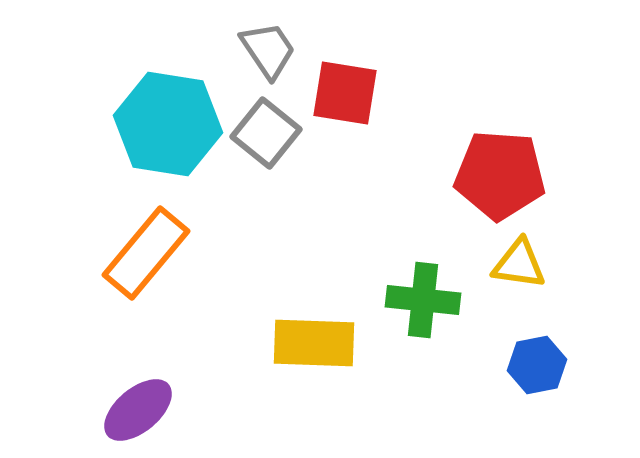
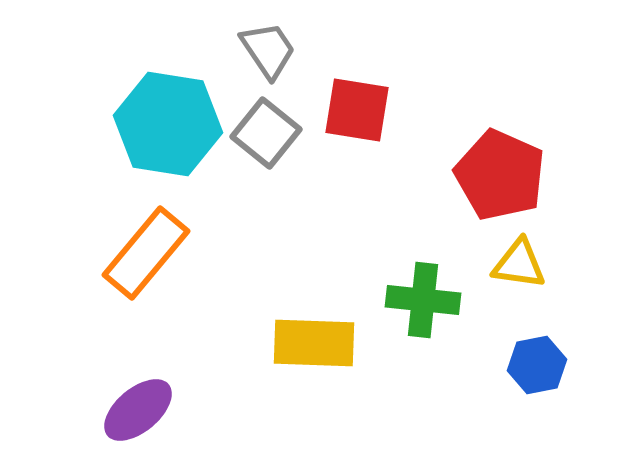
red square: moved 12 px right, 17 px down
red pentagon: rotated 20 degrees clockwise
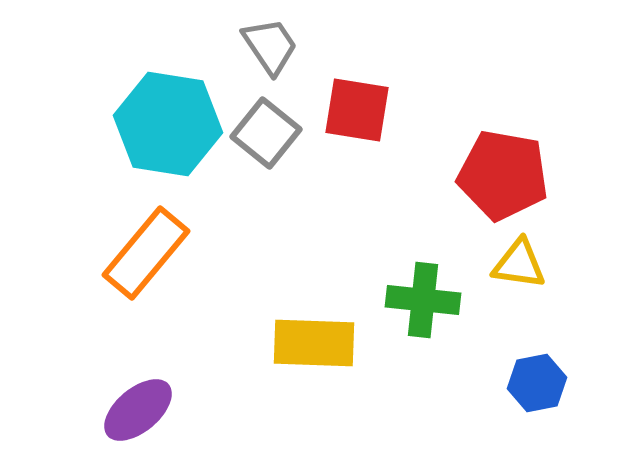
gray trapezoid: moved 2 px right, 4 px up
red pentagon: moved 3 px right; rotated 14 degrees counterclockwise
blue hexagon: moved 18 px down
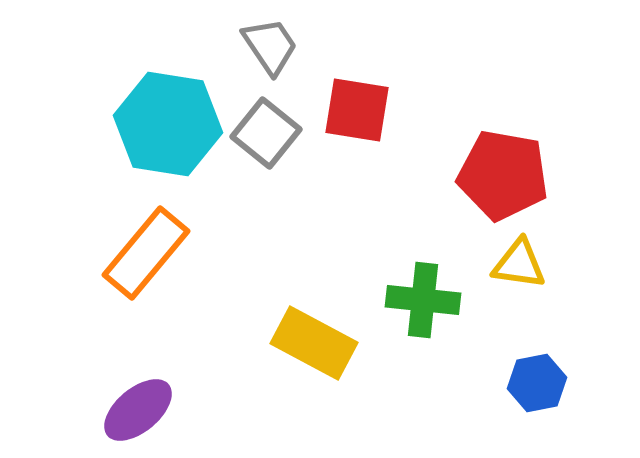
yellow rectangle: rotated 26 degrees clockwise
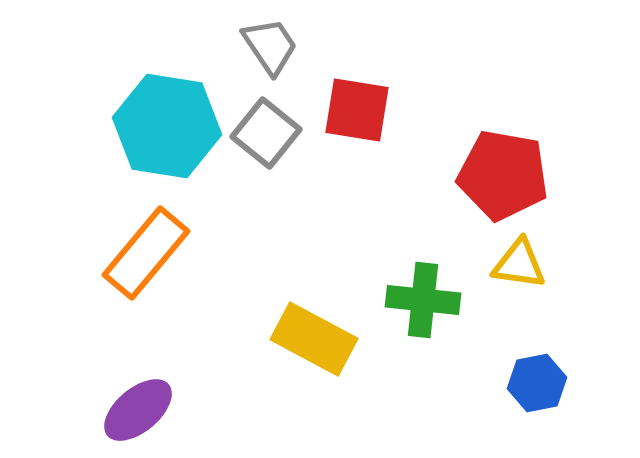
cyan hexagon: moved 1 px left, 2 px down
yellow rectangle: moved 4 px up
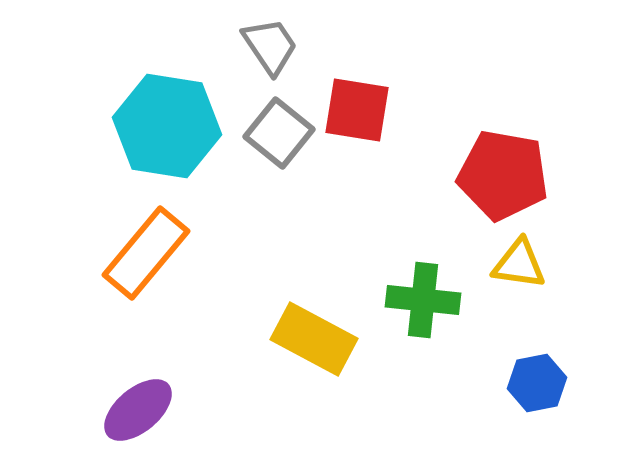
gray square: moved 13 px right
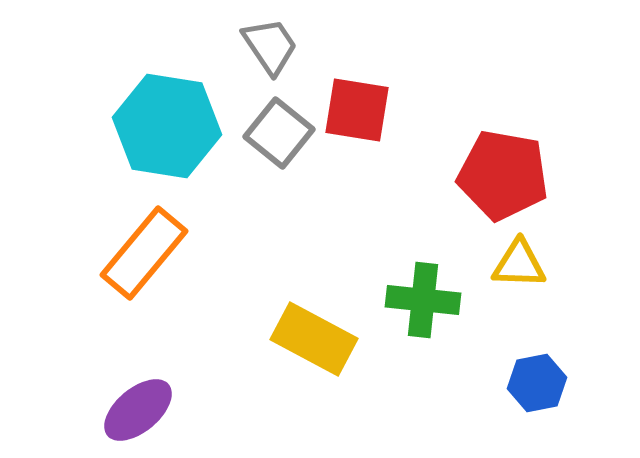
orange rectangle: moved 2 px left
yellow triangle: rotated 6 degrees counterclockwise
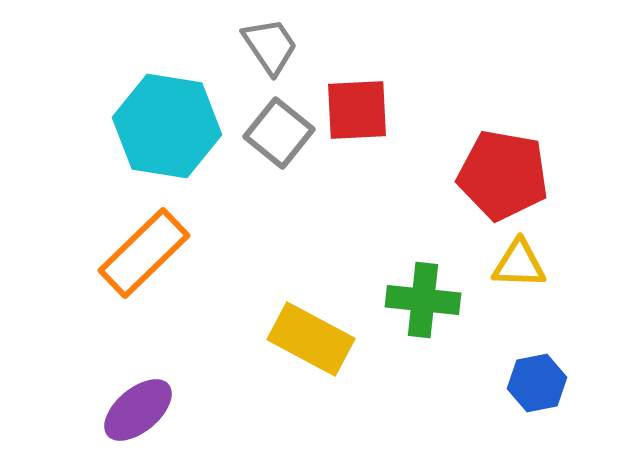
red square: rotated 12 degrees counterclockwise
orange rectangle: rotated 6 degrees clockwise
yellow rectangle: moved 3 px left
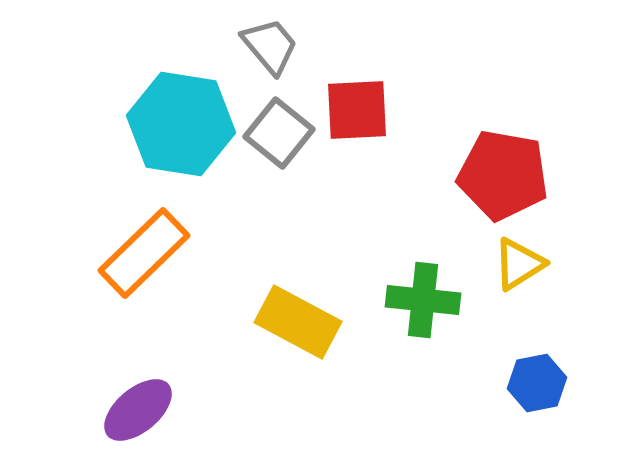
gray trapezoid: rotated 6 degrees counterclockwise
cyan hexagon: moved 14 px right, 2 px up
yellow triangle: rotated 34 degrees counterclockwise
yellow rectangle: moved 13 px left, 17 px up
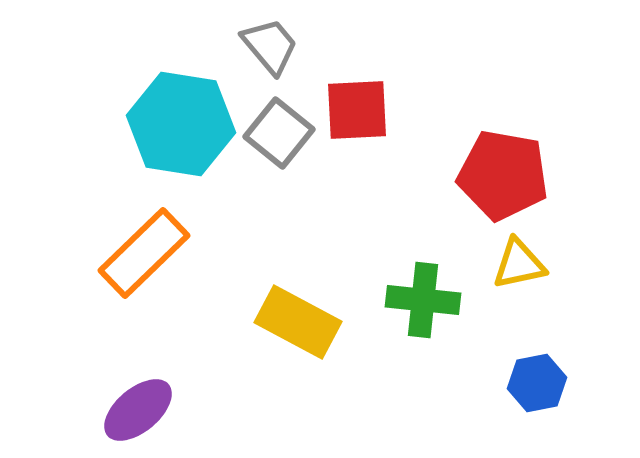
yellow triangle: rotated 20 degrees clockwise
